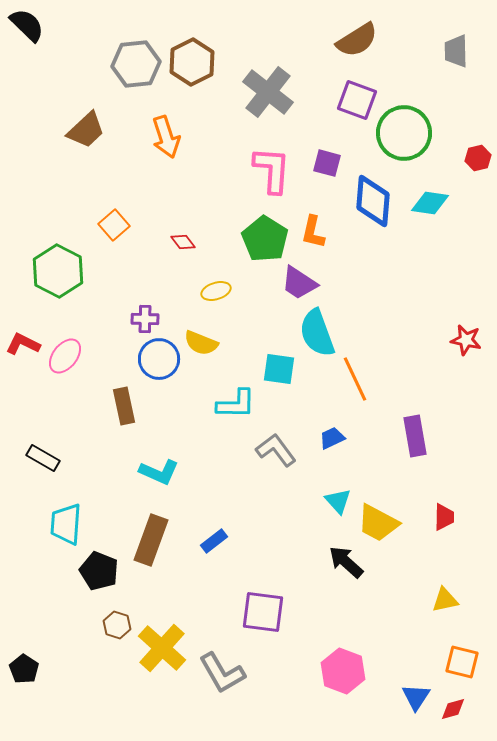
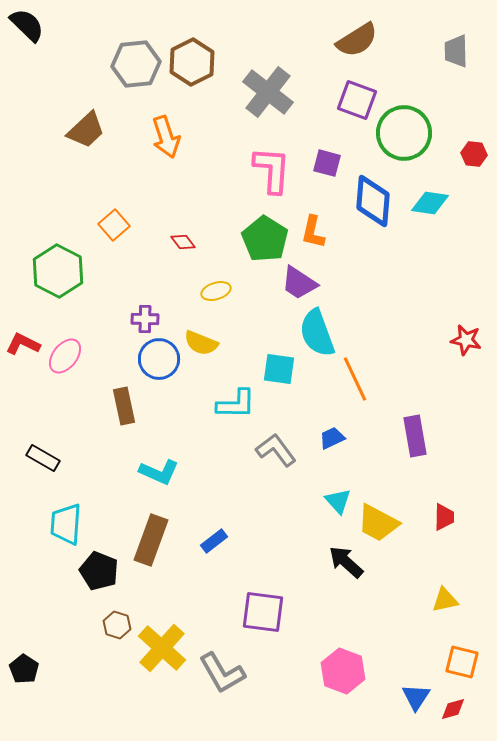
red hexagon at (478, 158): moved 4 px left, 4 px up; rotated 20 degrees clockwise
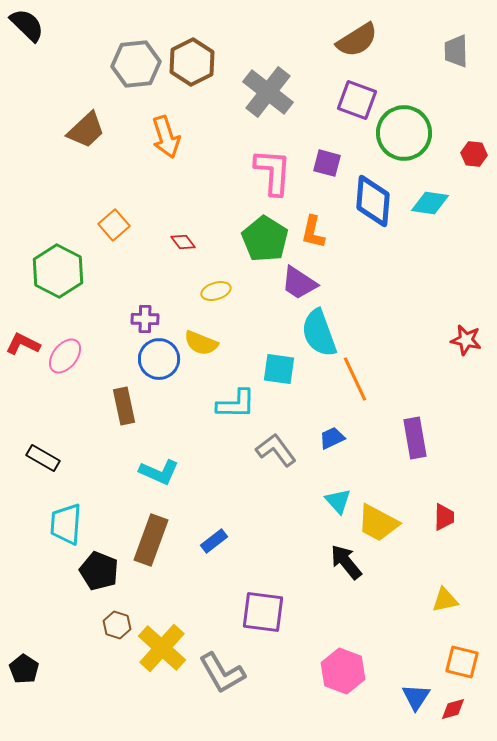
pink L-shape at (272, 170): moved 1 px right, 2 px down
cyan semicircle at (317, 333): moved 2 px right
purple rectangle at (415, 436): moved 2 px down
black arrow at (346, 562): rotated 9 degrees clockwise
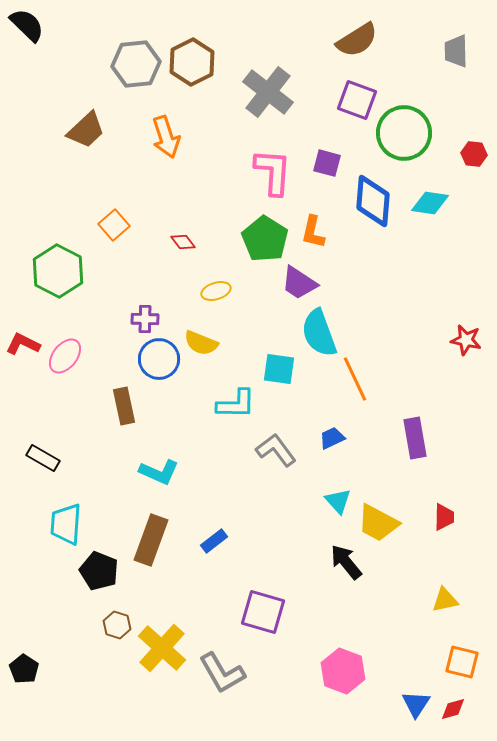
purple square at (263, 612): rotated 9 degrees clockwise
blue triangle at (416, 697): moved 7 px down
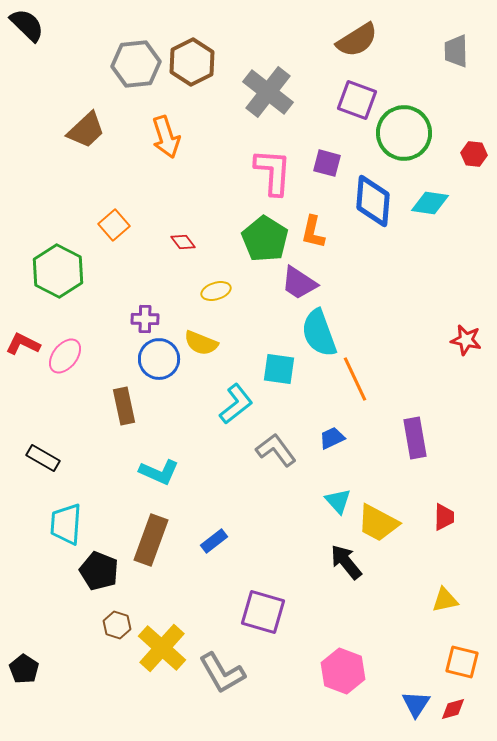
cyan L-shape at (236, 404): rotated 39 degrees counterclockwise
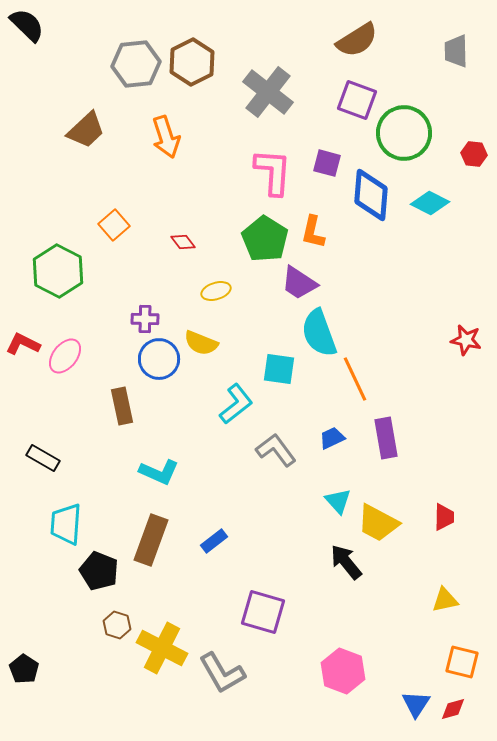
blue diamond at (373, 201): moved 2 px left, 6 px up
cyan diamond at (430, 203): rotated 18 degrees clockwise
brown rectangle at (124, 406): moved 2 px left
purple rectangle at (415, 438): moved 29 px left
yellow cross at (162, 648): rotated 15 degrees counterclockwise
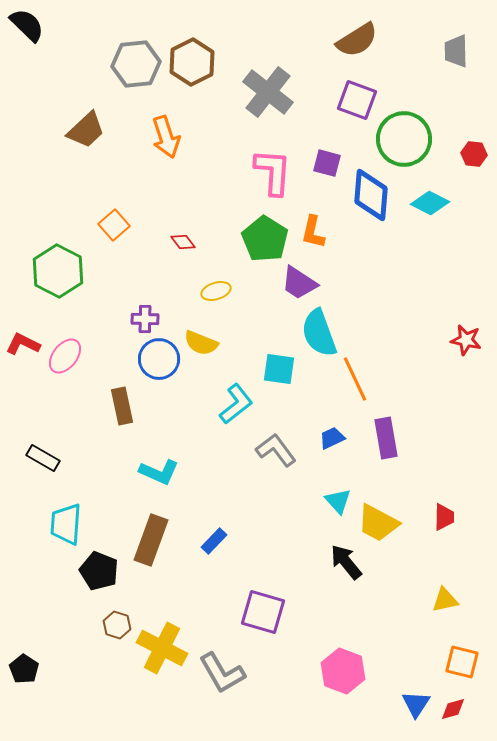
green circle at (404, 133): moved 6 px down
blue rectangle at (214, 541): rotated 8 degrees counterclockwise
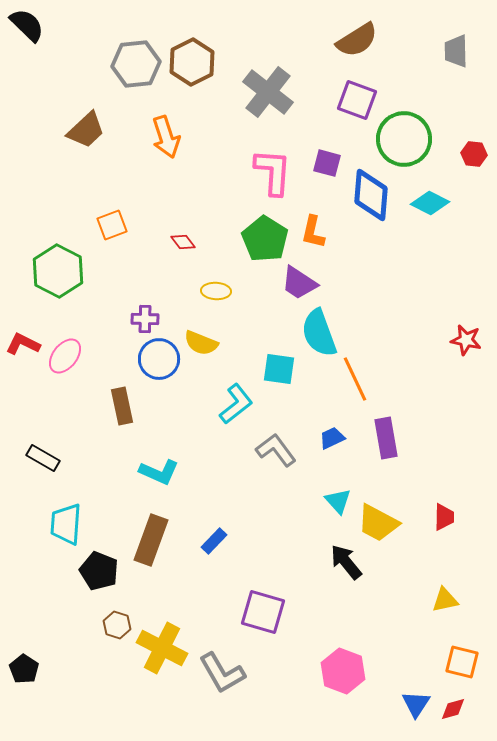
orange square at (114, 225): moved 2 px left; rotated 20 degrees clockwise
yellow ellipse at (216, 291): rotated 20 degrees clockwise
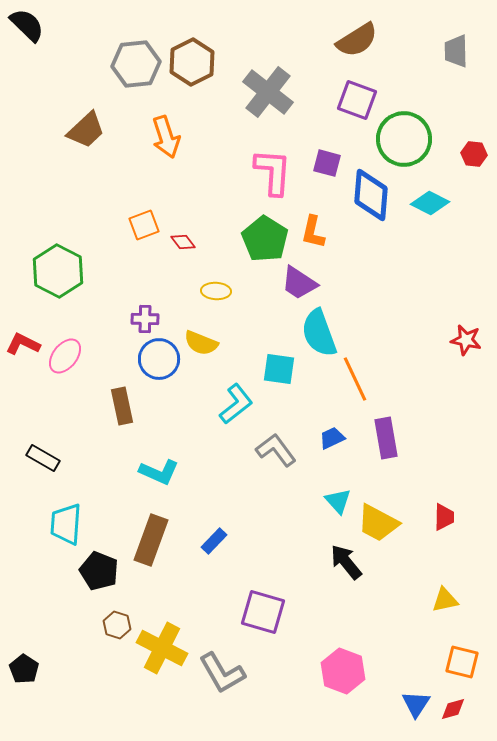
orange square at (112, 225): moved 32 px right
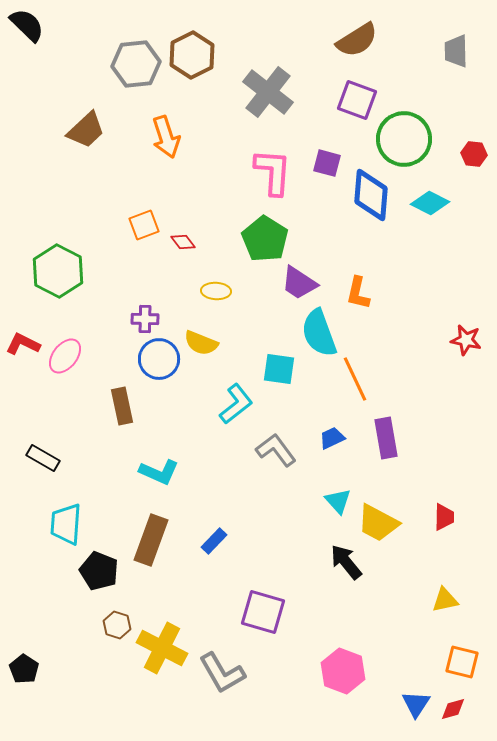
brown hexagon at (192, 62): moved 7 px up
orange L-shape at (313, 232): moved 45 px right, 61 px down
